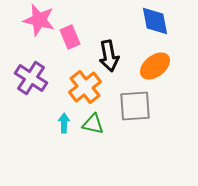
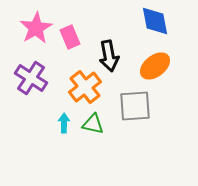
pink star: moved 3 px left, 8 px down; rotated 28 degrees clockwise
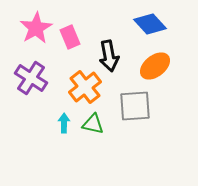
blue diamond: moved 5 px left, 3 px down; rotated 32 degrees counterclockwise
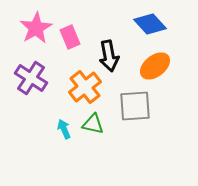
cyan arrow: moved 6 px down; rotated 24 degrees counterclockwise
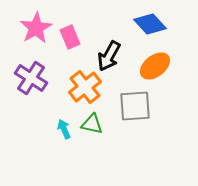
black arrow: rotated 40 degrees clockwise
green triangle: moved 1 px left
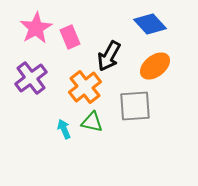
purple cross: rotated 20 degrees clockwise
green triangle: moved 2 px up
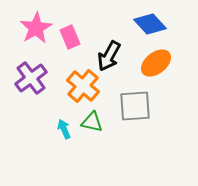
orange ellipse: moved 1 px right, 3 px up
orange cross: moved 2 px left, 1 px up; rotated 12 degrees counterclockwise
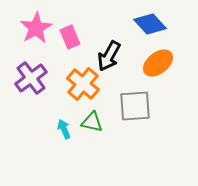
orange ellipse: moved 2 px right
orange cross: moved 2 px up
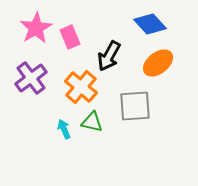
orange cross: moved 2 px left, 3 px down
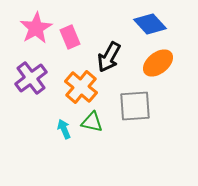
black arrow: moved 1 px down
